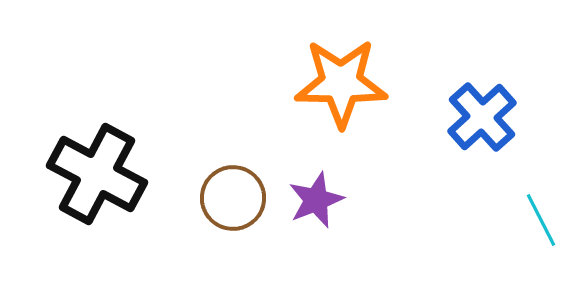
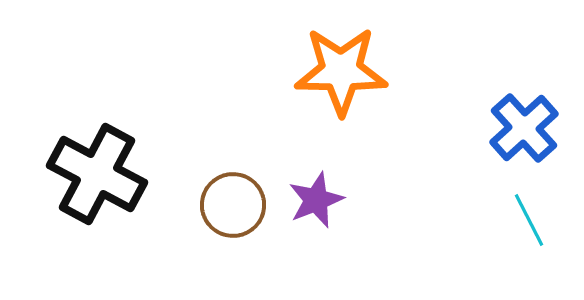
orange star: moved 12 px up
blue cross: moved 42 px right, 11 px down
brown circle: moved 7 px down
cyan line: moved 12 px left
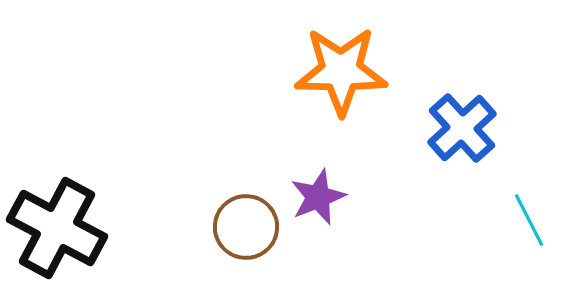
blue cross: moved 62 px left
black cross: moved 40 px left, 54 px down
purple star: moved 2 px right, 3 px up
brown circle: moved 13 px right, 22 px down
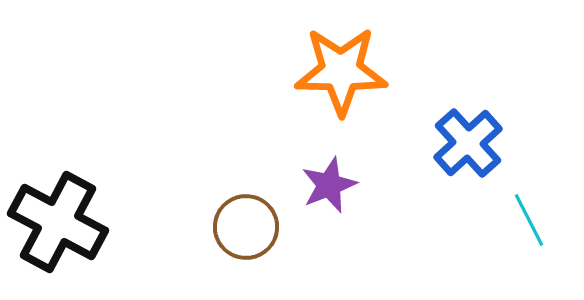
blue cross: moved 6 px right, 15 px down
purple star: moved 11 px right, 12 px up
black cross: moved 1 px right, 6 px up
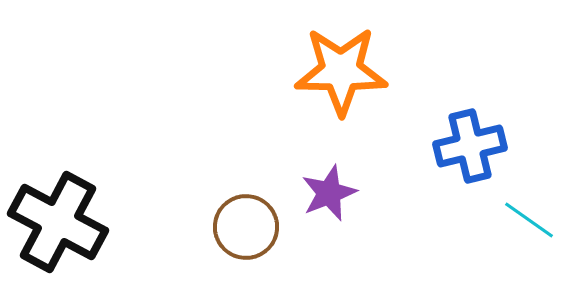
blue cross: moved 2 px right, 3 px down; rotated 28 degrees clockwise
purple star: moved 8 px down
cyan line: rotated 28 degrees counterclockwise
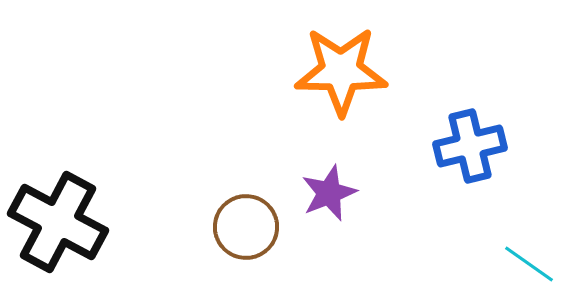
cyan line: moved 44 px down
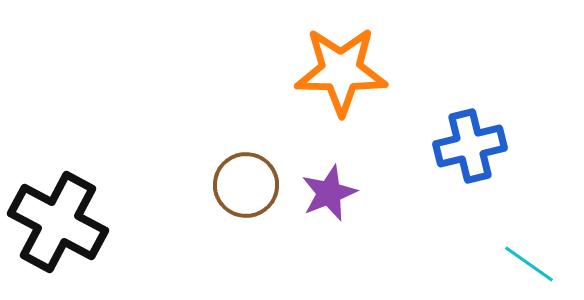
brown circle: moved 42 px up
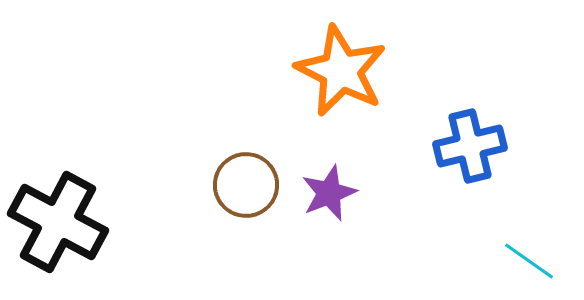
orange star: rotated 26 degrees clockwise
cyan line: moved 3 px up
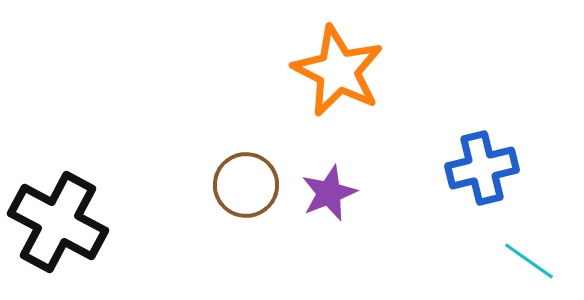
orange star: moved 3 px left
blue cross: moved 12 px right, 22 px down
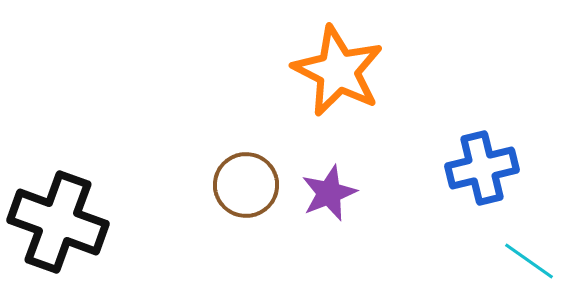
black cross: rotated 8 degrees counterclockwise
